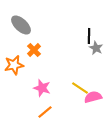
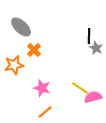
gray ellipse: moved 2 px down
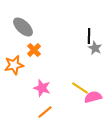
gray ellipse: moved 2 px right
gray star: moved 1 px left
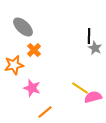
pink star: moved 10 px left
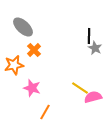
orange line: rotated 21 degrees counterclockwise
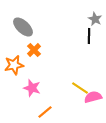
gray star: moved 29 px up
orange line: rotated 21 degrees clockwise
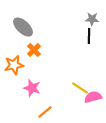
gray star: moved 3 px left; rotated 24 degrees counterclockwise
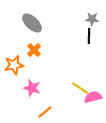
gray ellipse: moved 9 px right, 4 px up
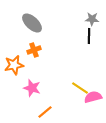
orange cross: rotated 24 degrees clockwise
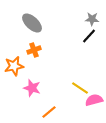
black line: rotated 42 degrees clockwise
orange star: moved 1 px down
pink semicircle: moved 1 px right, 3 px down
orange line: moved 4 px right
